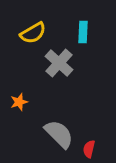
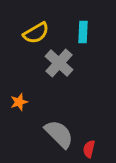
yellow semicircle: moved 3 px right
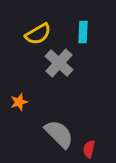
yellow semicircle: moved 2 px right, 1 px down
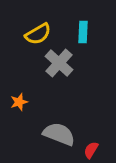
gray semicircle: rotated 24 degrees counterclockwise
red semicircle: moved 2 px right, 1 px down; rotated 18 degrees clockwise
